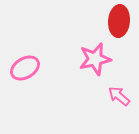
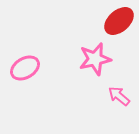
red ellipse: rotated 44 degrees clockwise
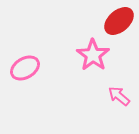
pink star: moved 2 px left, 4 px up; rotated 24 degrees counterclockwise
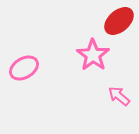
pink ellipse: moved 1 px left
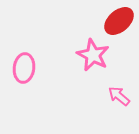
pink star: rotated 8 degrees counterclockwise
pink ellipse: rotated 52 degrees counterclockwise
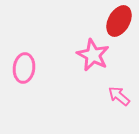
red ellipse: rotated 20 degrees counterclockwise
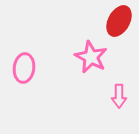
pink star: moved 2 px left, 2 px down
pink arrow: rotated 130 degrees counterclockwise
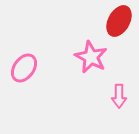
pink ellipse: rotated 28 degrees clockwise
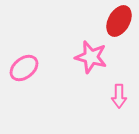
pink star: rotated 12 degrees counterclockwise
pink ellipse: rotated 16 degrees clockwise
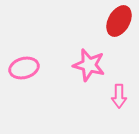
pink star: moved 2 px left, 8 px down
pink ellipse: rotated 24 degrees clockwise
